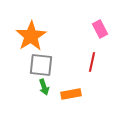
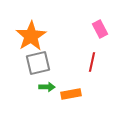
gray square: moved 3 px left, 2 px up; rotated 20 degrees counterclockwise
green arrow: moved 3 px right; rotated 70 degrees counterclockwise
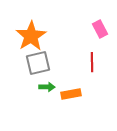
red line: rotated 12 degrees counterclockwise
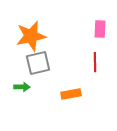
pink rectangle: rotated 30 degrees clockwise
orange star: rotated 20 degrees clockwise
red line: moved 3 px right
green arrow: moved 25 px left
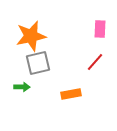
red line: rotated 42 degrees clockwise
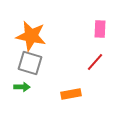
orange star: rotated 24 degrees clockwise
gray square: moved 8 px left; rotated 30 degrees clockwise
